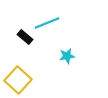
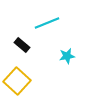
black rectangle: moved 3 px left, 8 px down
yellow square: moved 1 px left, 1 px down
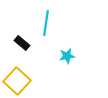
cyan line: moved 1 px left; rotated 60 degrees counterclockwise
black rectangle: moved 2 px up
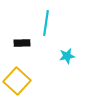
black rectangle: rotated 42 degrees counterclockwise
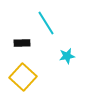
cyan line: rotated 40 degrees counterclockwise
yellow square: moved 6 px right, 4 px up
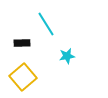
cyan line: moved 1 px down
yellow square: rotated 8 degrees clockwise
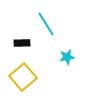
cyan star: moved 1 px down
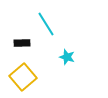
cyan star: rotated 28 degrees clockwise
